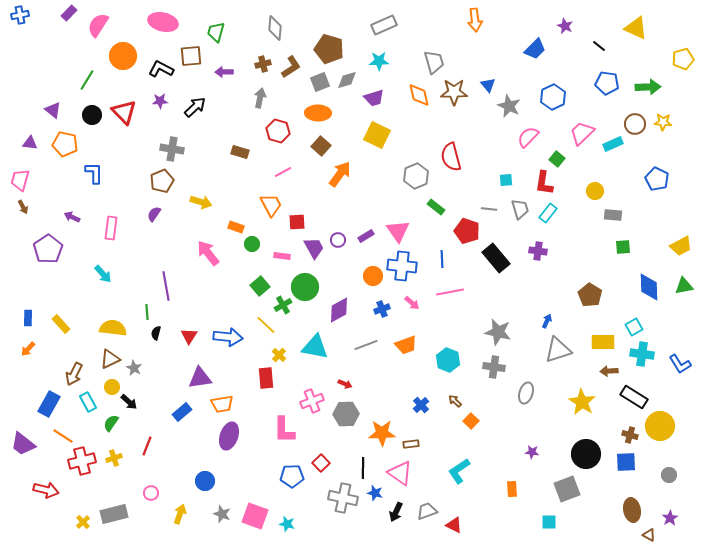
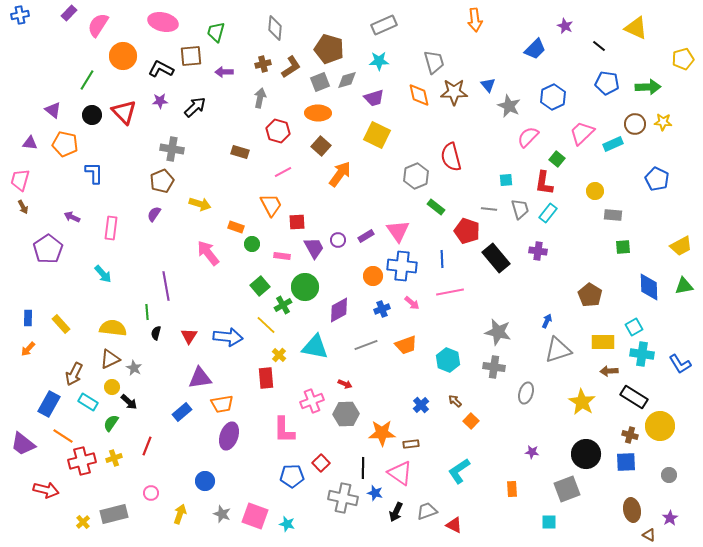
yellow arrow at (201, 202): moved 1 px left, 2 px down
cyan rectangle at (88, 402): rotated 30 degrees counterclockwise
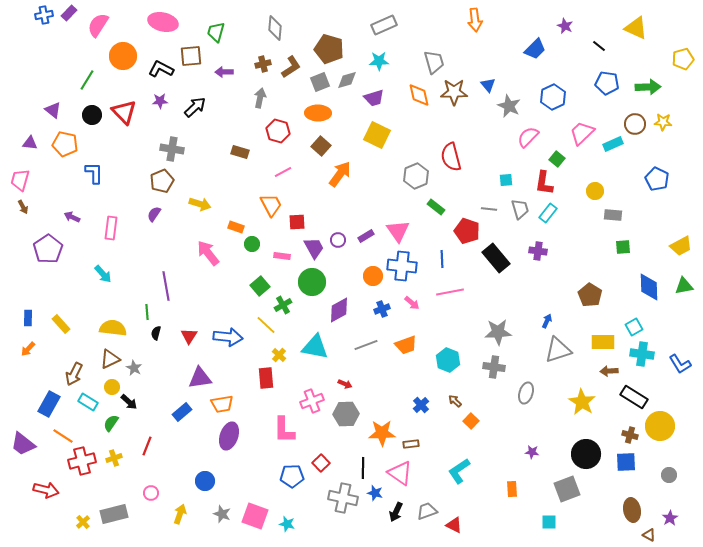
blue cross at (20, 15): moved 24 px right
green circle at (305, 287): moved 7 px right, 5 px up
gray star at (498, 332): rotated 16 degrees counterclockwise
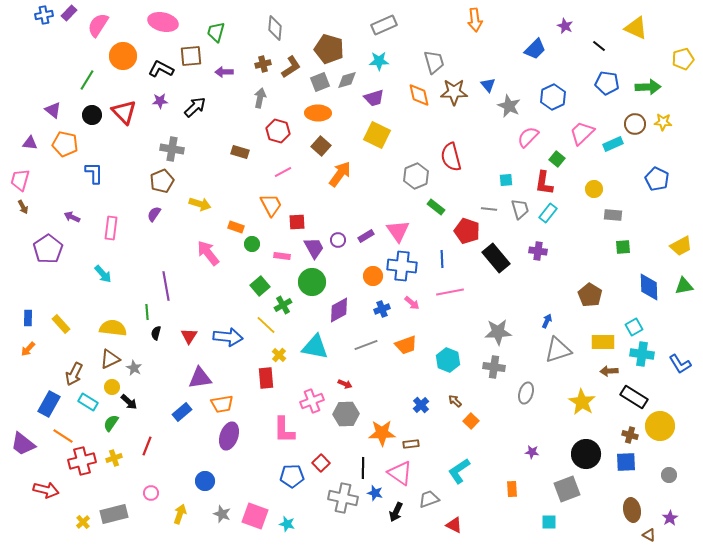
yellow circle at (595, 191): moved 1 px left, 2 px up
gray trapezoid at (427, 511): moved 2 px right, 12 px up
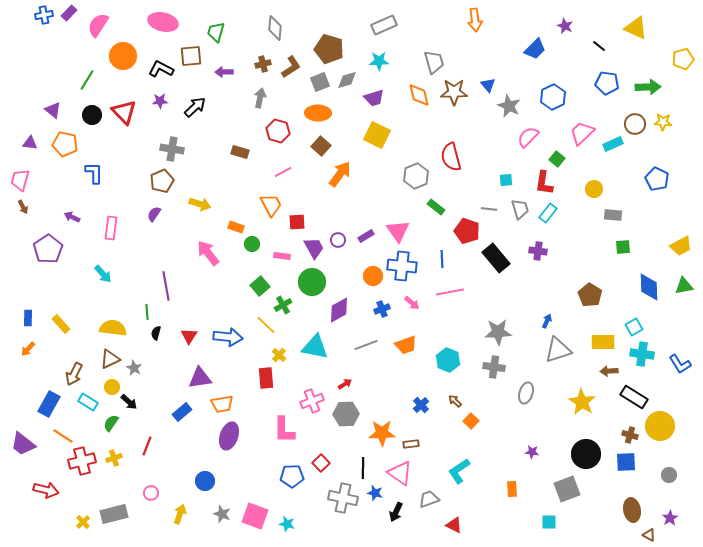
red arrow at (345, 384): rotated 56 degrees counterclockwise
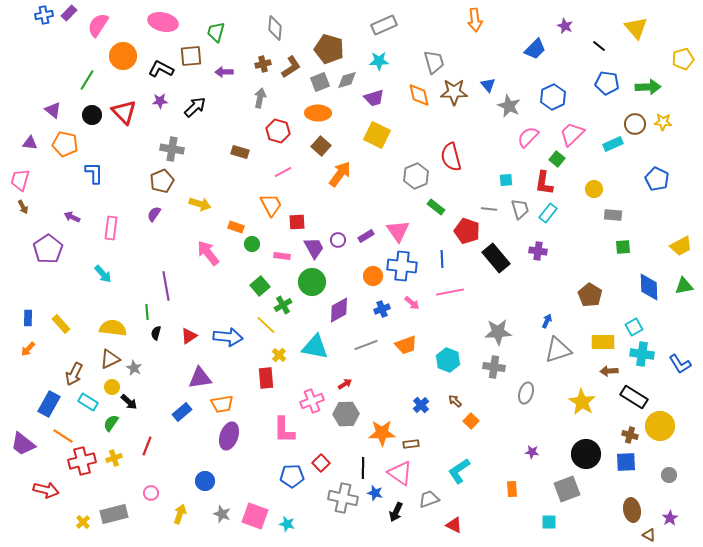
yellow triangle at (636, 28): rotated 25 degrees clockwise
pink trapezoid at (582, 133): moved 10 px left, 1 px down
red triangle at (189, 336): rotated 24 degrees clockwise
